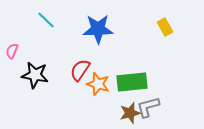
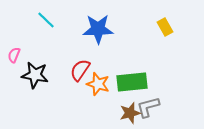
pink semicircle: moved 2 px right, 4 px down
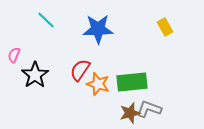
black star: rotated 28 degrees clockwise
gray L-shape: moved 1 px right, 2 px down; rotated 35 degrees clockwise
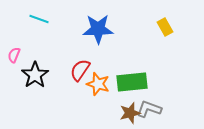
cyan line: moved 7 px left, 1 px up; rotated 24 degrees counterclockwise
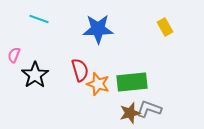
red semicircle: rotated 130 degrees clockwise
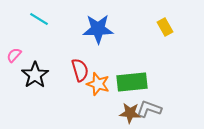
cyan line: rotated 12 degrees clockwise
pink semicircle: rotated 21 degrees clockwise
brown star: rotated 20 degrees clockwise
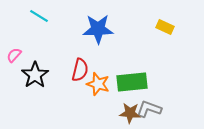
cyan line: moved 3 px up
yellow rectangle: rotated 36 degrees counterclockwise
red semicircle: rotated 30 degrees clockwise
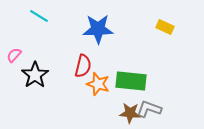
red semicircle: moved 3 px right, 4 px up
green rectangle: moved 1 px left, 1 px up; rotated 12 degrees clockwise
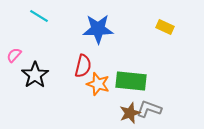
brown star: rotated 25 degrees counterclockwise
